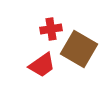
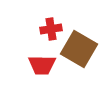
red trapezoid: rotated 36 degrees clockwise
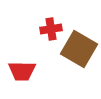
red trapezoid: moved 20 px left, 6 px down
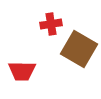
red cross: moved 5 px up
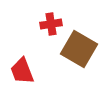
red trapezoid: rotated 68 degrees clockwise
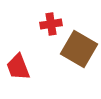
red trapezoid: moved 4 px left, 4 px up
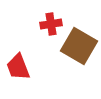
brown square: moved 3 px up
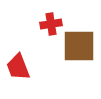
brown square: rotated 30 degrees counterclockwise
